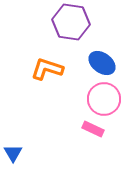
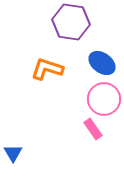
pink rectangle: rotated 30 degrees clockwise
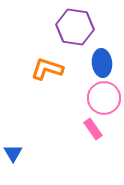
purple hexagon: moved 4 px right, 5 px down
blue ellipse: rotated 48 degrees clockwise
pink circle: moved 1 px up
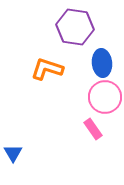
pink circle: moved 1 px right, 1 px up
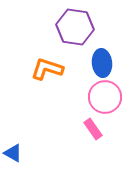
blue triangle: rotated 30 degrees counterclockwise
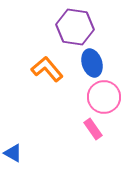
blue ellipse: moved 10 px left; rotated 12 degrees counterclockwise
orange L-shape: rotated 32 degrees clockwise
pink circle: moved 1 px left
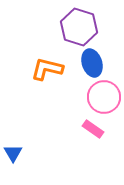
purple hexagon: moved 4 px right; rotated 9 degrees clockwise
orange L-shape: rotated 36 degrees counterclockwise
pink rectangle: rotated 20 degrees counterclockwise
blue triangle: rotated 30 degrees clockwise
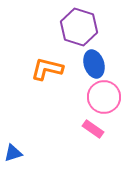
blue ellipse: moved 2 px right, 1 px down
blue triangle: rotated 42 degrees clockwise
